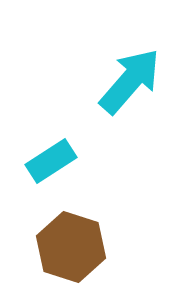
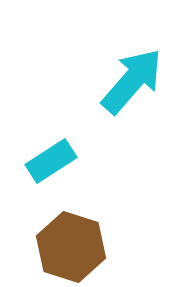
cyan arrow: moved 2 px right
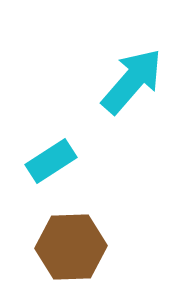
brown hexagon: rotated 20 degrees counterclockwise
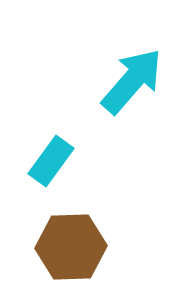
cyan rectangle: rotated 21 degrees counterclockwise
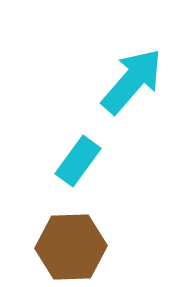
cyan rectangle: moved 27 px right
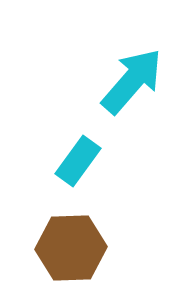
brown hexagon: moved 1 px down
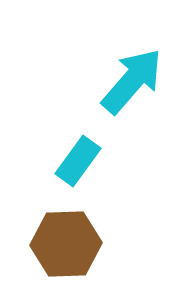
brown hexagon: moved 5 px left, 4 px up
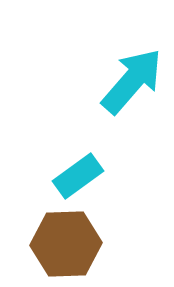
cyan rectangle: moved 15 px down; rotated 18 degrees clockwise
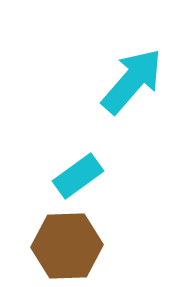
brown hexagon: moved 1 px right, 2 px down
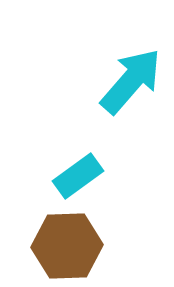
cyan arrow: moved 1 px left
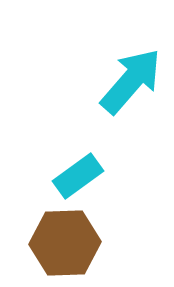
brown hexagon: moved 2 px left, 3 px up
